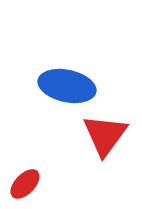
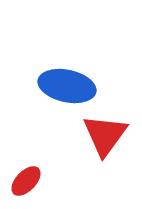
red ellipse: moved 1 px right, 3 px up
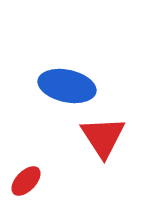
red triangle: moved 2 px left, 2 px down; rotated 9 degrees counterclockwise
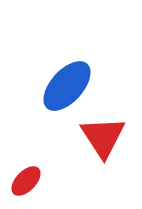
blue ellipse: rotated 60 degrees counterclockwise
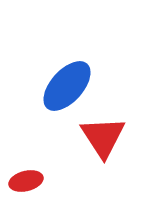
red ellipse: rotated 32 degrees clockwise
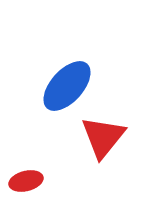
red triangle: rotated 12 degrees clockwise
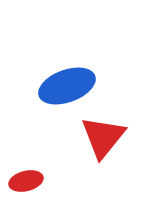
blue ellipse: rotated 28 degrees clockwise
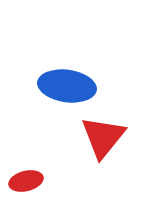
blue ellipse: rotated 28 degrees clockwise
